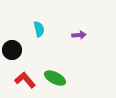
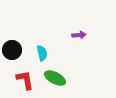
cyan semicircle: moved 3 px right, 24 px down
red L-shape: rotated 30 degrees clockwise
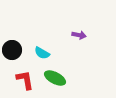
purple arrow: rotated 16 degrees clockwise
cyan semicircle: rotated 133 degrees clockwise
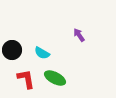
purple arrow: rotated 136 degrees counterclockwise
red L-shape: moved 1 px right, 1 px up
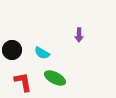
purple arrow: rotated 144 degrees counterclockwise
red L-shape: moved 3 px left, 3 px down
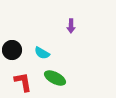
purple arrow: moved 8 px left, 9 px up
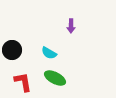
cyan semicircle: moved 7 px right
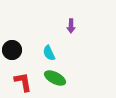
cyan semicircle: rotated 35 degrees clockwise
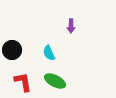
green ellipse: moved 3 px down
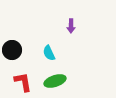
green ellipse: rotated 45 degrees counterclockwise
